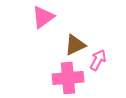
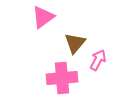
brown triangle: moved 2 px up; rotated 25 degrees counterclockwise
pink cross: moved 6 px left
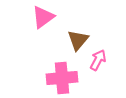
brown triangle: moved 3 px right, 3 px up
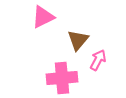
pink triangle: rotated 10 degrees clockwise
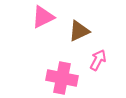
brown triangle: moved 1 px right, 9 px up; rotated 25 degrees clockwise
pink cross: rotated 16 degrees clockwise
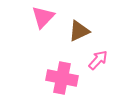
pink triangle: rotated 20 degrees counterclockwise
pink arrow: rotated 15 degrees clockwise
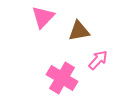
brown triangle: rotated 15 degrees clockwise
pink cross: rotated 20 degrees clockwise
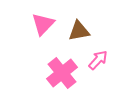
pink triangle: moved 7 px down
pink cross: moved 5 px up; rotated 20 degrees clockwise
